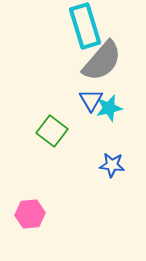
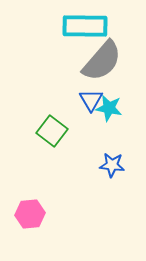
cyan rectangle: rotated 72 degrees counterclockwise
cyan star: rotated 24 degrees clockwise
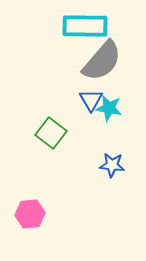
green square: moved 1 px left, 2 px down
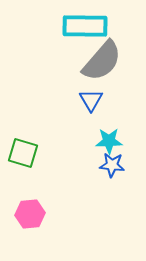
cyan star: moved 33 px down; rotated 12 degrees counterclockwise
green square: moved 28 px left, 20 px down; rotated 20 degrees counterclockwise
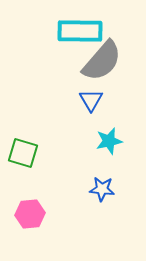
cyan rectangle: moved 5 px left, 5 px down
cyan star: rotated 12 degrees counterclockwise
blue star: moved 10 px left, 24 px down
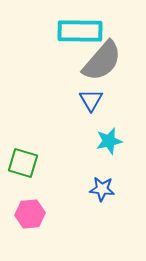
green square: moved 10 px down
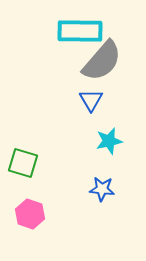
pink hexagon: rotated 24 degrees clockwise
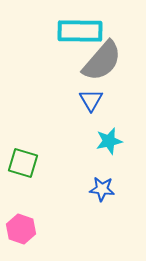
pink hexagon: moved 9 px left, 15 px down
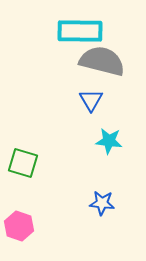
gray semicircle: rotated 117 degrees counterclockwise
cyan star: rotated 20 degrees clockwise
blue star: moved 14 px down
pink hexagon: moved 2 px left, 3 px up
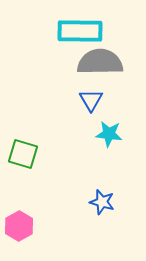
gray semicircle: moved 2 px left, 1 px down; rotated 15 degrees counterclockwise
cyan star: moved 7 px up
green square: moved 9 px up
blue star: moved 1 px up; rotated 10 degrees clockwise
pink hexagon: rotated 12 degrees clockwise
